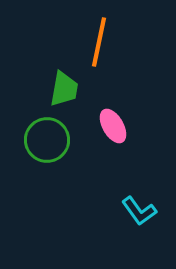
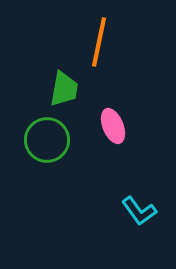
pink ellipse: rotated 8 degrees clockwise
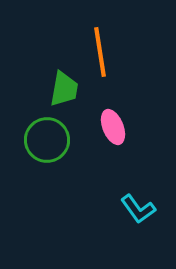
orange line: moved 1 px right, 10 px down; rotated 21 degrees counterclockwise
pink ellipse: moved 1 px down
cyan L-shape: moved 1 px left, 2 px up
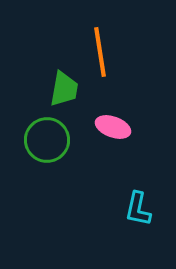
pink ellipse: rotated 48 degrees counterclockwise
cyan L-shape: rotated 48 degrees clockwise
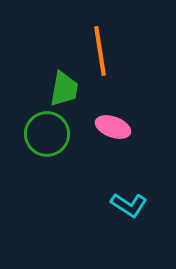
orange line: moved 1 px up
green circle: moved 6 px up
cyan L-shape: moved 9 px left, 4 px up; rotated 69 degrees counterclockwise
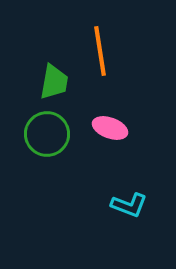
green trapezoid: moved 10 px left, 7 px up
pink ellipse: moved 3 px left, 1 px down
cyan L-shape: rotated 12 degrees counterclockwise
